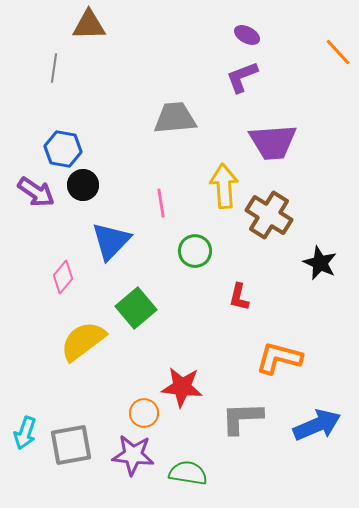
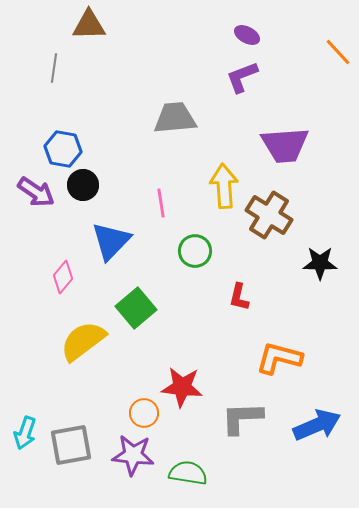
purple trapezoid: moved 12 px right, 3 px down
black star: rotated 24 degrees counterclockwise
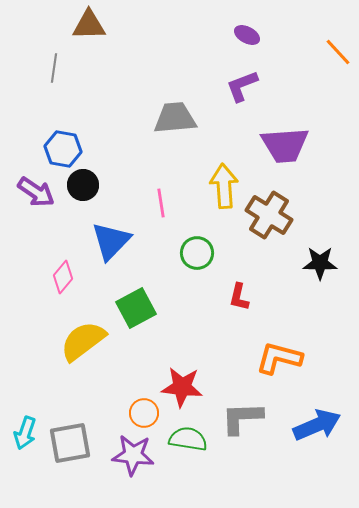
purple L-shape: moved 9 px down
green circle: moved 2 px right, 2 px down
green square: rotated 12 degrees clockwise
gray square: moved 1 px left, 2 px up
green semicircle: moved 34 px up
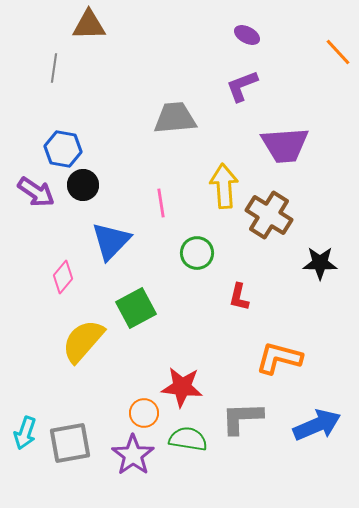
yellow semicircle: rotated 12 degrees counterclockwise
purple star: rotated 30 degrees clockwise
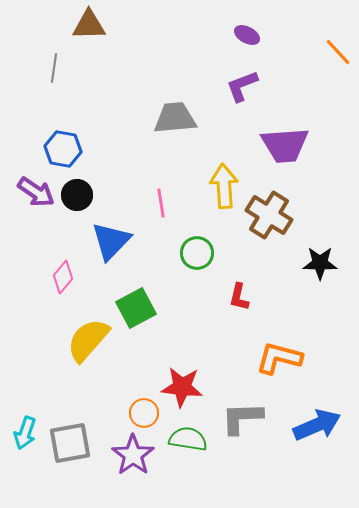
black circle: moved 6 px left, 10 px down
yellow semicircle: moved 5 px right, 1 px up
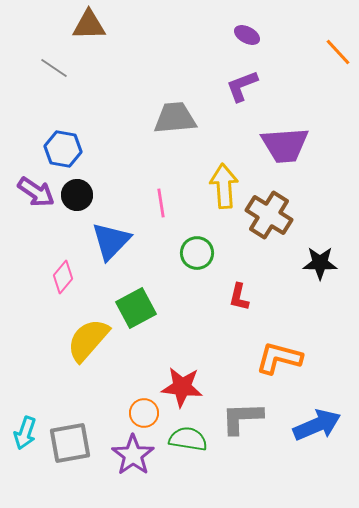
gray line: rotated 64 degrees counterclockwise
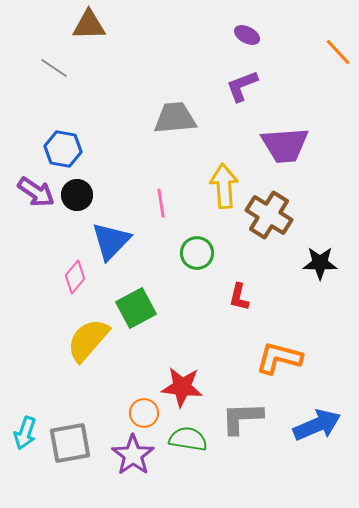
pink diamond: moved 12 px right
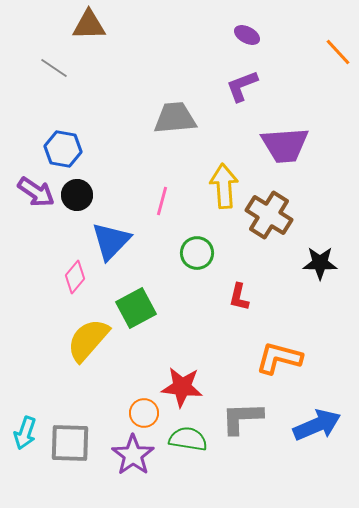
pink line: moved 1 px right, 2 px up; rotated 24 degrees clockwise
gray square: rotated 12 degrees clockwise
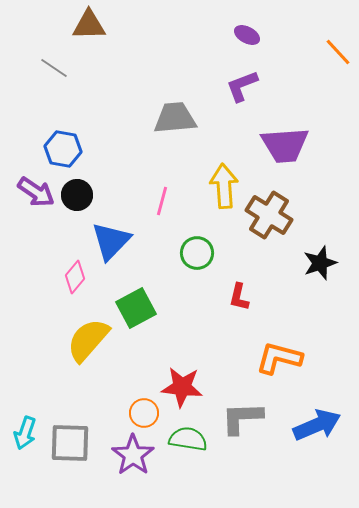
black star: rotated 20 degrees counterclockwise
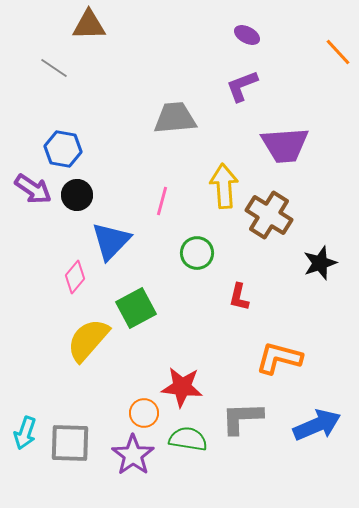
purple arrow: moved 3 px left, 3 px up
